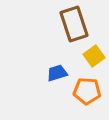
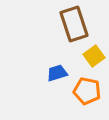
orange pentagon: rotated 8 degrees clockwise
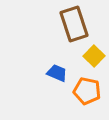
yellow square: rotated 10 degrees counterclockwise
blue trapezoid: rotated 40 degrees clockwise
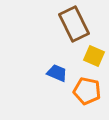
brown rectangle: rotated 8 degrees counterclockwise
yellow square: rotated 20 degrees counterclockwise
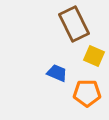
orange pentagon: moved 2 px down; rotated 12 degrees counterclockwise
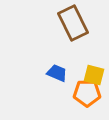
brown rectangle: moved 1 px left, 1 px up
yellow square: moved 19 px down; rotated 10 degrees counterclockwise
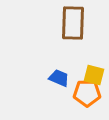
brown rectangle: rotated 28 degrees clockwise
blue trapezoid: moved 2 px right, 5 px down
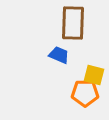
blue trapezoid: moved 23 px up
orange pentagon: moved 2 px left
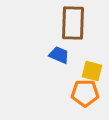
yellow square: moved 2 px left, 4 px up
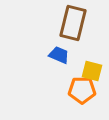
brown rectangle: rotated 12 degrees clockwise
orange pentagon: moved 3 px left, 3 px up
